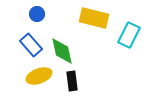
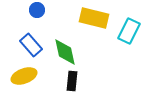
blue circle: moved 4 px up
cyan rectangle: moved 4 px up
green diamond: moved 3 px right, 1 px down
yellow ellipse: moved 15 px left
black rectangle: rotated 12 degrees clockwise
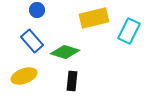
yellow rectangle: rotated 28 degrees counterclockwise
blue rectangle: moved 1 px right, 4 px up
green diamond: rotated 60 degrees counterclockwise
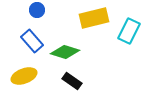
black rectangle: rotated 60 degrees counterclockwise
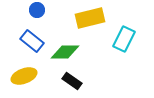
yellow rectangle: moved 4 px left
cyan rectangle: moved 5 px left, 8 px down
blue rectangle: rotated 10 degrees counterclockwise
green diamond: rotated 16 degrees counterclockwise
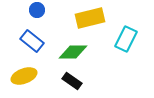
cyan rectangle: moved 2 px right
green diamond: moved 8 px right
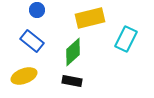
green diamond: rotated 44 degrees counterclockwise
black rectangle: rotated 24 degrees counterclockwise
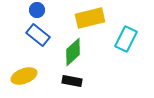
blue rectangle: moved 6 px right, 6 px up
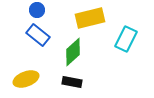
yellow ellipse: moved 2 px right, 3 px down
black rectangle: moved 1 px down
